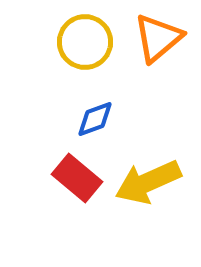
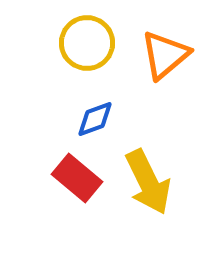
orange triangle: moved 7 px right, 17 px down
yellow circle: moved 2 px right, 1 px down
yellow arrow: rotated 92 degrees counterclockwise
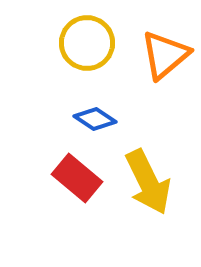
blue diamond: rotated 54 degrees clockwise
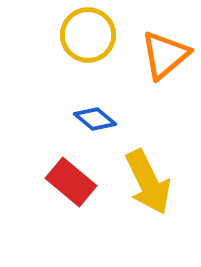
yellow circle: moved 1 px right, 8 px up
blue diamond: rotated 6 degrees clockwise
red rectangle: moved 6 px left, 4 px down
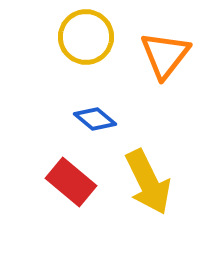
yellow circle: moved 2 px left, 2 px down
orange triangle: rotated 12 degrees counterclockwise
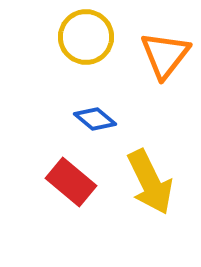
yellow arrow: moved 2 px right
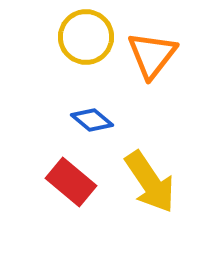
orange triangle: moved 13 px left
blue diamond: moved 3 px left, 1 px down
yellow arrow: rotated 8 degrees counterclockwise
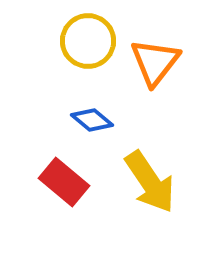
yellow circle: moved 2 px right, 4 px down
orange triangle: moved 3 px right, 7 px down
red rectangle: moved 7 px left
